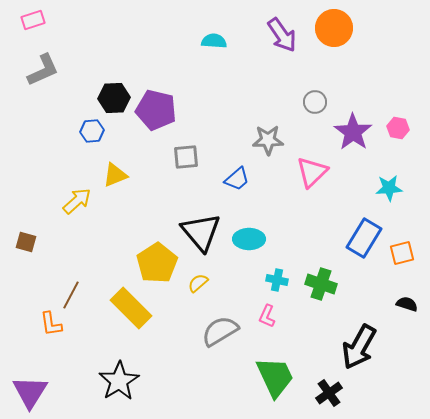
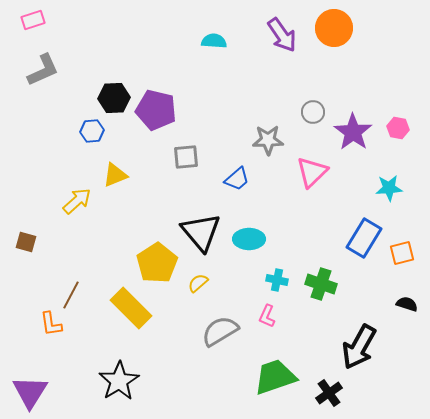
gray circle: moved 2 px left, 10 px down
green trapezoid: rotated 84 degrees counterclockwise
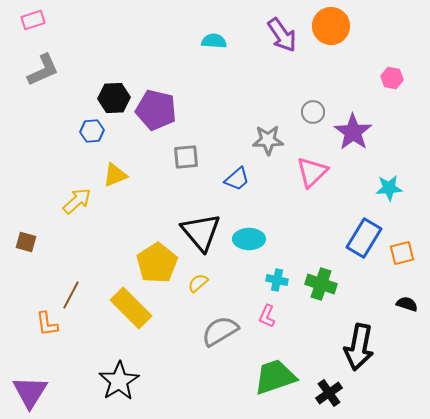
orange circle: moved 3 px left, 2 px up
pink hexagon: moved 6 px left, 50 px up
orange L-shape: moved 4 px left
black arrow: rotated 18 degrees counterclockwise
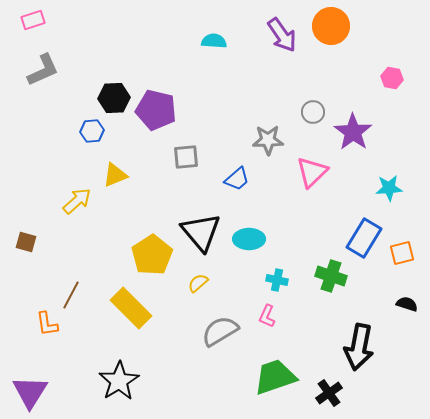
yellow pentagon: moved 5 px left, 8 px up
green cross: moved 10 px right, 8 px up
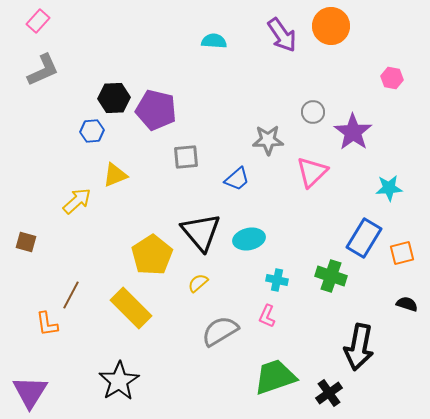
pink rectangle: moved 5 px right, 1 px down; rotated 30 degrees counterclockwise
cyan ellipse: rotated 12 degrees counterclockwise
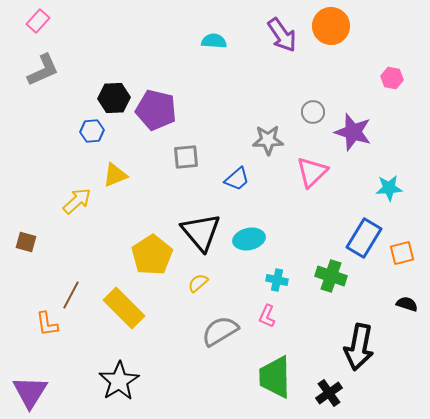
purple star: rotated 18 degrees counterclockwise
yellow rectangle: moved 7 px left
green trapezoid: rotated 72 degrees counterclockwise
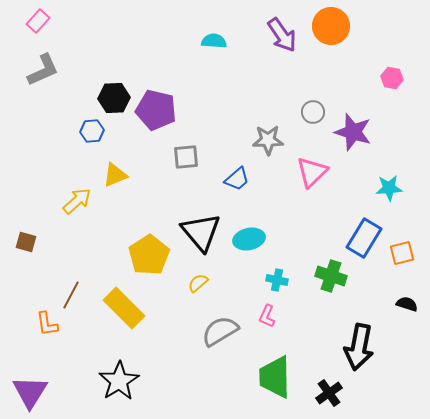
yellow pentagon: moved 3 px left
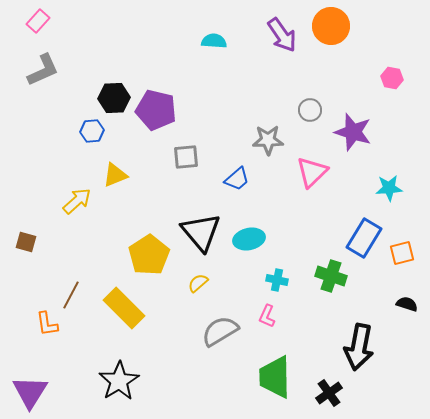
gray circle: moved 3 px left, 2 px up
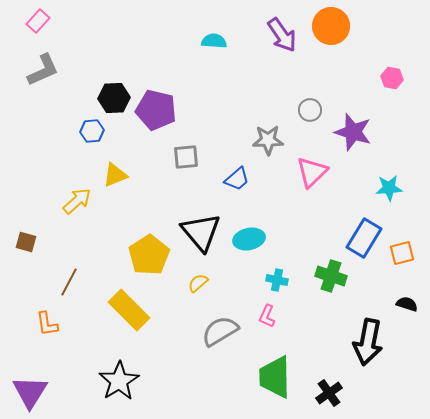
brown line: moved 2 px left, 13 px up
yellow rectangle: moved 5 px right, 2 px down
black arrow: moved 9 px right, 5 px up
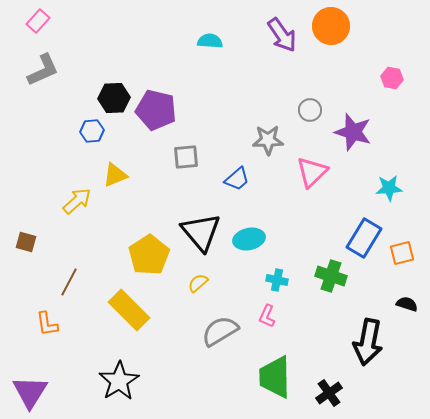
cyan semicircle: moved 4 px left
